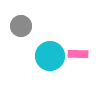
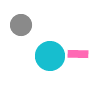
gray circle: moved 1 px up
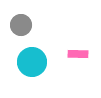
cyan circle: moved 18 px left, 6 px down
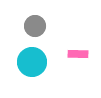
gray circle: moved 14 px right, 1 px down
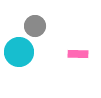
cyan circle: moved 13 px left, 10 px up
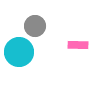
pink rectangle: moved 9 px up
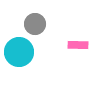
gray circle: moved 2 px up
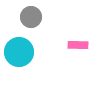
gray circle: moved 4 px left, 7 px up
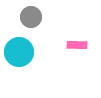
pink rectangle: moved 1 px left
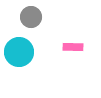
pink rectangle: moved 4 px left, 2 px down
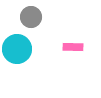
cyan circle: moved 2 px left, 3 px up
